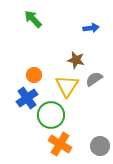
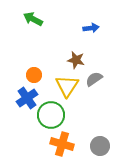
green arrow: rotated 18 degrees counterclockwise
orange cross: moved 2 px right; rotated 15 degrees counterclockwise
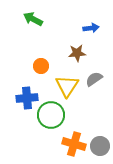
brown star: moved 1 px right, 7 px up; rotated 18 degrees counterclockwise
orange circle: moved 7 px right, 9 px up
blue cross: rotated 30 degrees clockwise
orange cross: moved 12 px right
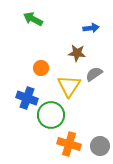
brown star: rotated 12 degrees clockwise
orange circle: moved 2 px down
gray semicircle: moved 5 px up
yellow triangle: moved 2 px right
blue cross: rotated 25 degrees clockwise
orange cross: moved 5 px left
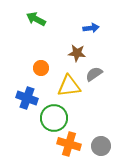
green arrow: moved 3 px right
yellow triangle: rotated 50 degrees clockwise
green circle: moved 3 px right, 3 px down
gray circle: moved 1 px right
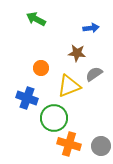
yellow triangle: rotated 15 degrees counterclockwise
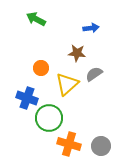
yellow triangle: moved 2 px left, 2 px up; rotated 20 degrees counterclockwise
green circle: moved 5 px left
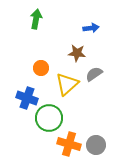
green arrow: rotated 72 degrees clockwise
gray circle: moved 5 px left, 1 px up
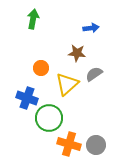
green arrow: moved 3 px left
